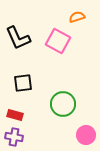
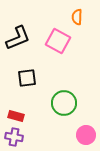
orange semicircle: rotated 70 degrees counterclockwise
black L-shape: rotated 88 degrees counterclockwise
black square: moved 4 px right, 5 px up
green circle: moved 1 px right, 1 px up
red rectangle: moved 1 px right, 1 px down
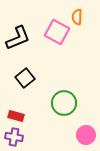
pink square: moved 1 px left, 9 px up
black square: moved 2 px left; rotated 30 degrees counterclockwise
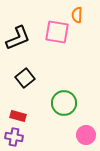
orange semicircle: moved 2 px up
pink square: rotated 20 degrees counterclockwise
red rectangle: moved 2 px right
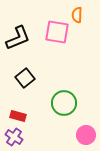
purple cross: rotated 24 degrees clockwise
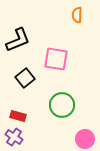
pink square: moved 1 px left, 27 px down
black L-shape: moved 2 px down
green circle: moved 2 px left, 2 px down
pink circle: moved 1 px left, 4 px down
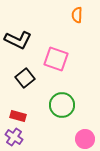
black L-shape: rotated 48 degrees clockwise
pink square: rotated 10 degrees clockwise
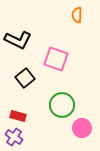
pink circle: moved 3 px left, 11 px up
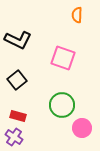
pink square: moved 7 px right, 1 px up
black square: moved 8 px left, 2 px down
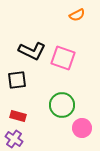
orange semicircle: rotated 119 degrees counterclockwise
black L-shape: moved 14 px right, 11 px down
black square: rotated 30 degrees clockwise
purple cross: moved 2 px down
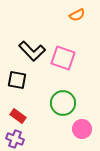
black L-shape: rotated 20 degrees clockwise
black square: rotated 18 degrees clockwise
green circle: moved 1 px right, 2 px up
red rectangle: rotated 21 degrees clockwise
pink circle: moved 1 px down
purple cross: moved 1 px right; rotated 12 degrees counterclockwise
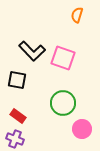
orange semicircle: rotated 133 degrees clockwise
